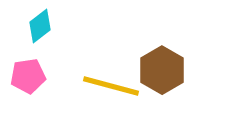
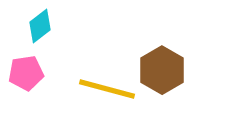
pink pentagon: moved 2 px left, 3 px up
yellow line: moved 4 px left, 3 px down
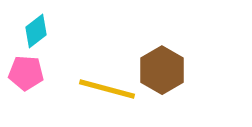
cyan diamond: moved 4 px left, 5 px down
pink pentagon: rotated 12 degrees clockwise
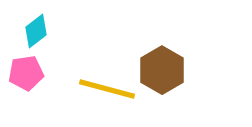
pink pentagon: rotated 12 degrees counterclockwise
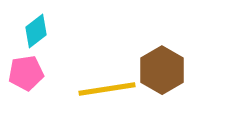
yellow line: rotated 24 degrees counterclockwise
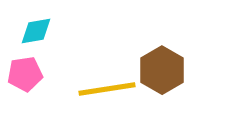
cyan diamond: rotated 28 degrees clockwise
pink pentagon: moved 1 px left, 1 px down
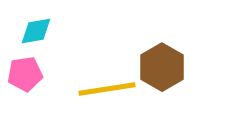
brown hexagon: moved 3 px up
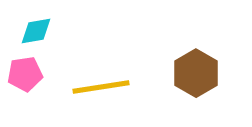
brown hexagon: moved 34 px right, 6 px down
yellow line: moved 6 px left, 2 px up
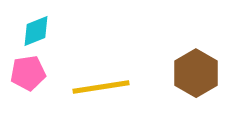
cyan diamond: rotated 12 degrees counterclockwise
pink pentagon: moved 3 px right, 1 px up
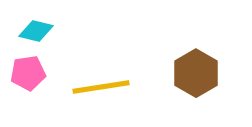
cyan diamond: rotated 36 degrees clockwise
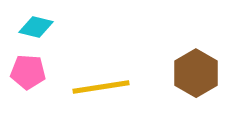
cyan diamond: moved 4 px up
pink pentagon: moved 1 px up; rotated 12 degrees clockwise
